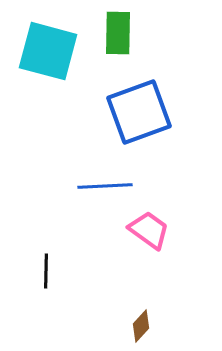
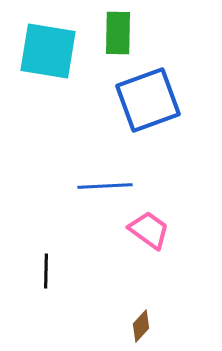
cyan square: rotated 6 degrees counterclockwise
blue square: moved 9 px right, 12 px up
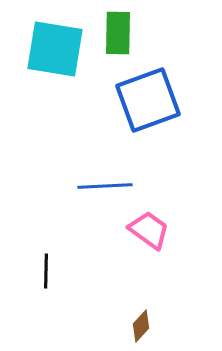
cyan square: moved 7 px right, 2 px up
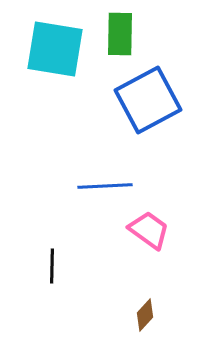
green rectangle: moved 2 px right, 1 px down
blue square: rotated 8 degrees counterclockwise
black line: moved 6 px right, 5 px up
brown diamond: moved 4 px right, 11 px up
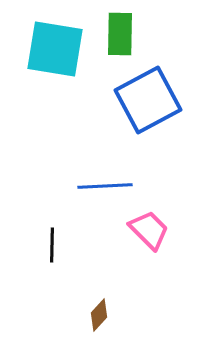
pink trapezoid: rotated 9 degrees clockwise
black line: moved 21 px up
brown diamond: moved 46 px left
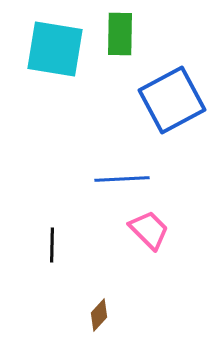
blue square: moved 24 px right
blue line: moved 17 px right, 7 px up
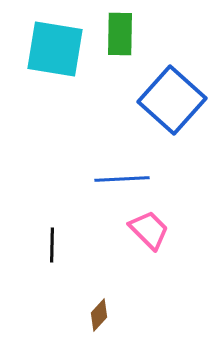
blue square: rotated 20 degrees counterclockwise
